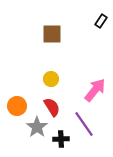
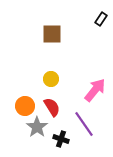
black rectangle: moved 2 px up
orange circle: moved 8 px right
black cross: rotated 21 degrees clockwise
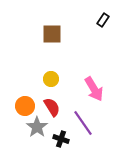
black rectangle: moved 2 px right, 1 px down
pink arrow: moved 1 px left, 1 px up; rotated 110 degrees clockwise
purple line: moved 1 px left, 1 px up
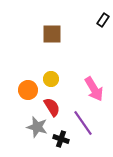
orange circle: moved 3 px right, 16 px up
gray star: rotated 20 degrees counterclockwise
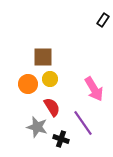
brown square: moved 9 px left, 23 px down
yellow circle: moved 1 px left
orange circle: moved 6 px up
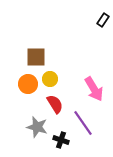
brown square: moved 7 px left
red semicircle: moved 3 px right, 3 px up
black cross: moved 1 px down
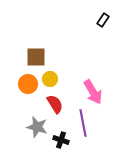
pink arrow: moved 1 px left, 3 px down
purple line: rotated 24 degrees clockwise
